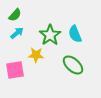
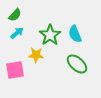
green ellipse: moved 4 px right, 1 px up
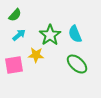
cyan arrow: moved 2 px right, 2 px down
pink square: moved 1 px left, 5 px up
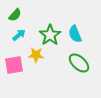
green ellipse: moved 2 px right, 1 px up
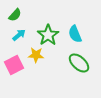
green star: moved 2 px left
pink square: rotated 18 degrees counterclockwise
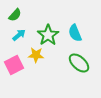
cyan semicircle: moved 1 px up
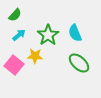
yellow star: moved 1 px left, 1 px down
pink square: rotated 24 degrees counterclockwise
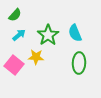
yellow star: moved 1 px right, 1 px down
green ellipse: rotated 50 degrees clockwise
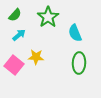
green star: moved 18 px up
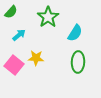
green semicircle: moved 4 px left, 3 px up
cyan semicircle: rotated 126 degrees counterclockwise
yellow star: moved 1 px down
green ellipse: moved 1 px left, 1 px up
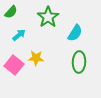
green ellipse: moved 1 px right
